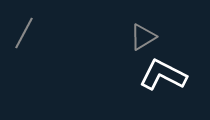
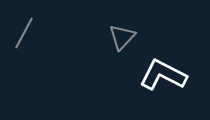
gray triangle: moved 21 px left; rotated 16 degrees counterclockwise
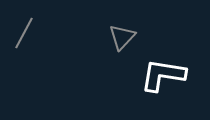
white L-shape: rotated 18 degrees counterclockwise
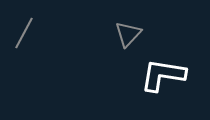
gray triangle: moved 6 px right, 3 px up
